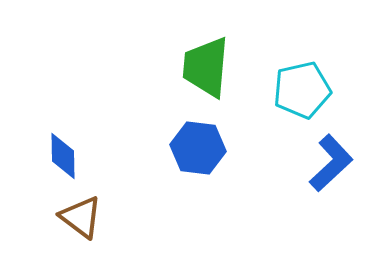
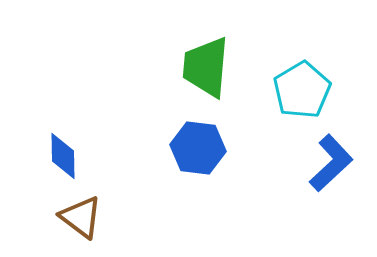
cyan pentagon: rotated 18 degrees counterclockwise
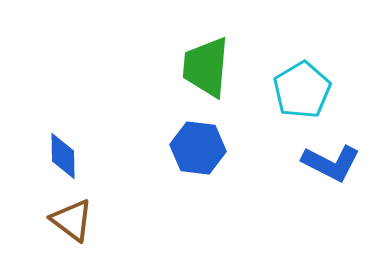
blue L-shape: rotated 70 degrees clockwise
brown triangle: moved 9 px left, 3 px down
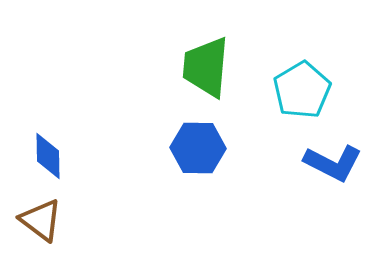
blue hexagon: rotated 6 degrees counterclockwise
blue diamond: moved 15 px left
blue L-shape: moved 2 px right
brown triangle: moved 31 px left
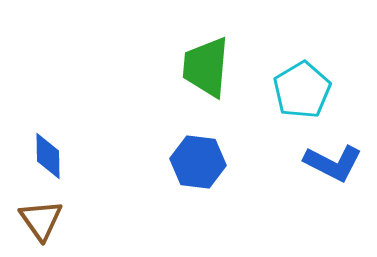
blue hexagon: moved 14 px down; rotated 6 degrees clockwise
brown triangle: rotated 18 degrees clockwise
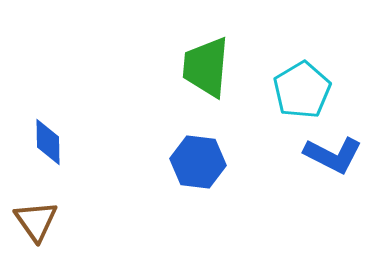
blue diamond: moved 14 px up
blue L-shape: moved 8 px up
brown triangle: moved 5 px left, 1 px down
